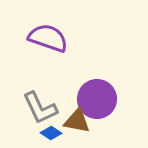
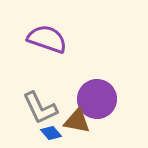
purple semicircle: moved 1 px left, 1 px down
blue diamond: rotated 15 degrees clockwise
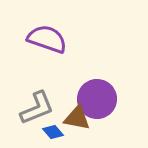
gray L-shape: moved 3 px left; rotated 87 degrees counterclockwise
brown triangle: moved 3 px up
blue diamond: moved 2 px right, 1 px up
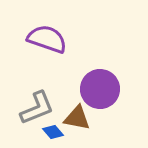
purple circle: moved 3 px right, 10 px up
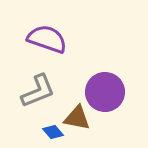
purple circle: moved 5 px right, 3 px down
gray L-shape: moved 1 px right, 17 px up
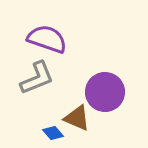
gray L-shape: moved 1 px left, 13 px up
brown triangle: rotated 12 degrees clockwise
blue diamond: moved 1 px down
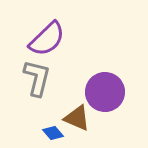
purple semicircle: rotated 117 degrees clockwise
gray L-shape: rotated 54 degrees counterclockwise
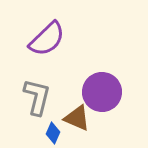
gray L-shape: moved 19 px down
purple circle: moved 3 px left
blue diamond: rotated 65 degrees clockwise
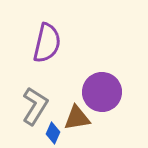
purple semicircle: moved 4 px down; rotated 33 degrees counterclockwise
gray L-shape: moved 2 px left, 9 px down; rotated 18 degrees clockwise
brown triangle: rotated 32 degrees counterclockwise
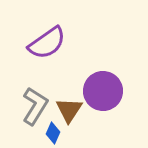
purple semicircle: rotated 42 degrees clockwise
purple circle: moved 1 px right, 1 px up
brown triangle: moved 8 px left, 8 px up; rotated 48 degrees counterclockwise
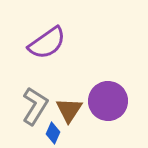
purple circle: moved 5 px right, 10 px down
